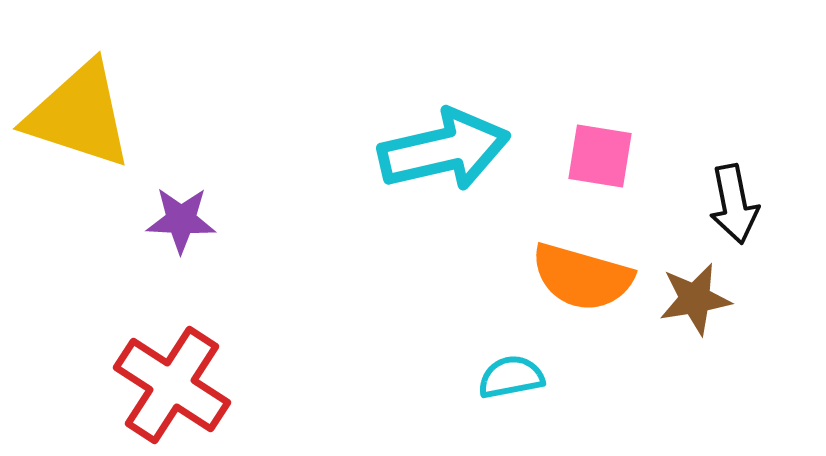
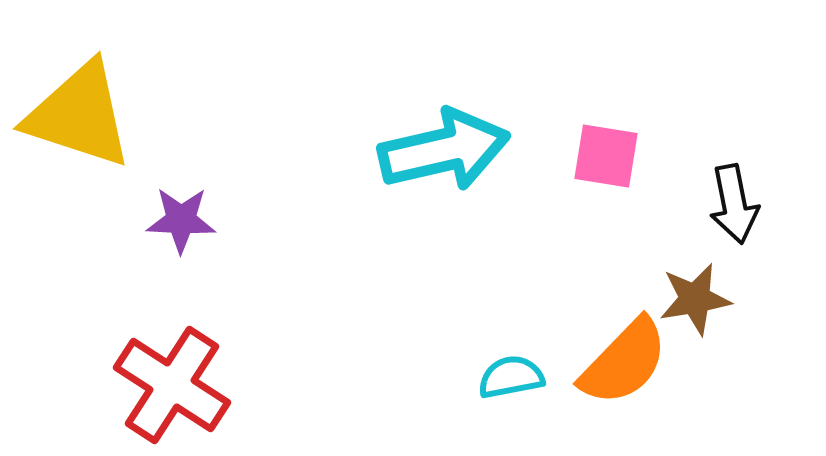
pink square: moved 6 px right
orange semicircle: moved 42 px right, 85 px down; rotated 62 degrees counterclockwise
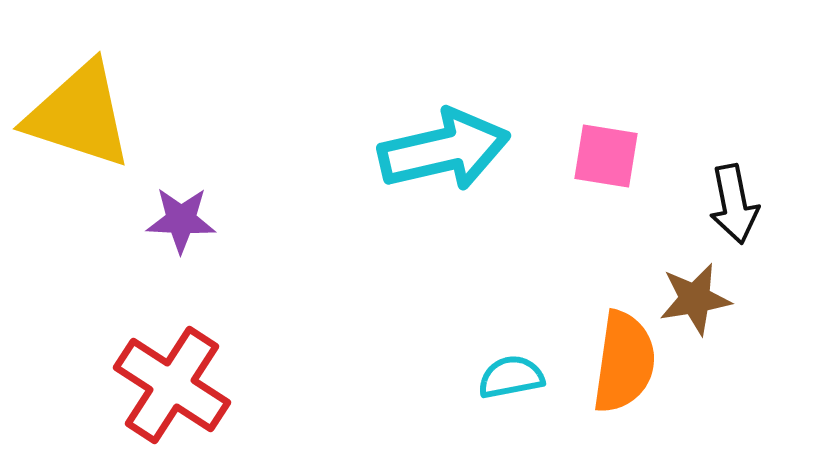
orange semicircle: rotated 36 degrees counterclockwise
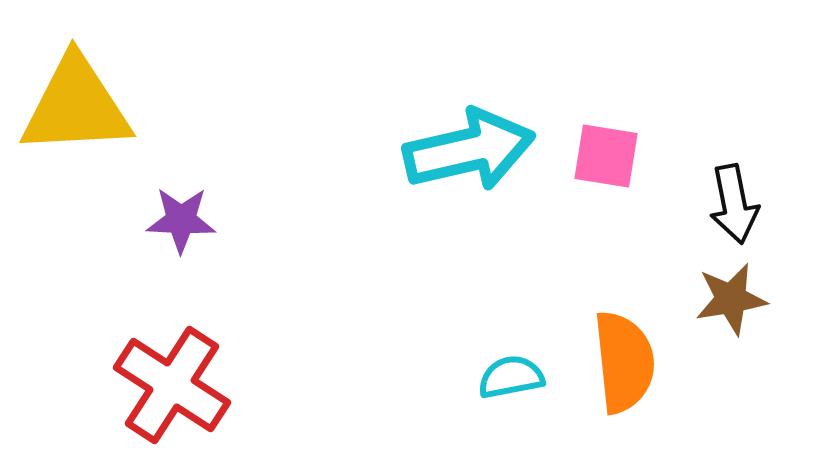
yellow triangle: moved 3 px left, 9 px up; rotated 21 degrees counterclockwise
cyan arrow: moved 25 px right
brown star: moved 36 px right
orange semicircle: rotated 14 degrees counterclockwise
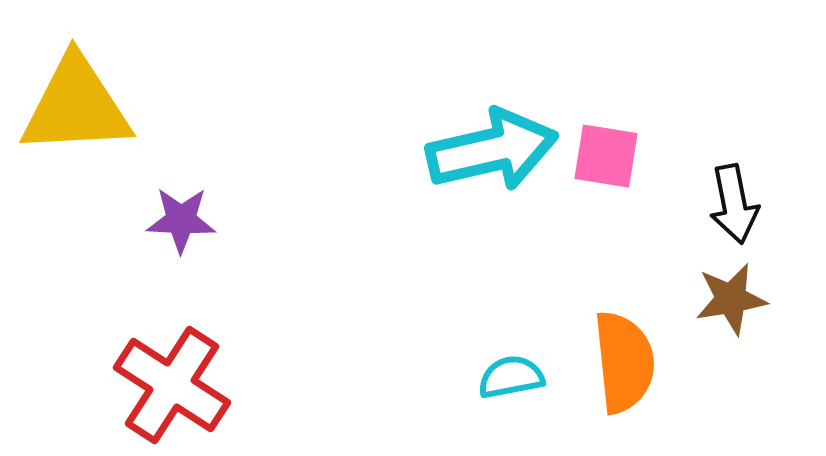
cyan arrow: moved 23 px right
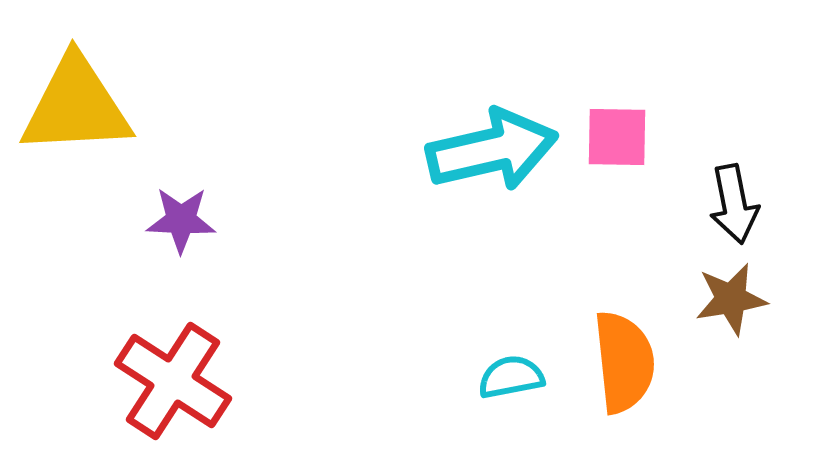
pink square: moved 11 px right, 19 px up; rotated 8 degrees counterclockwise
red cross: moved 1 px right, 4 px up
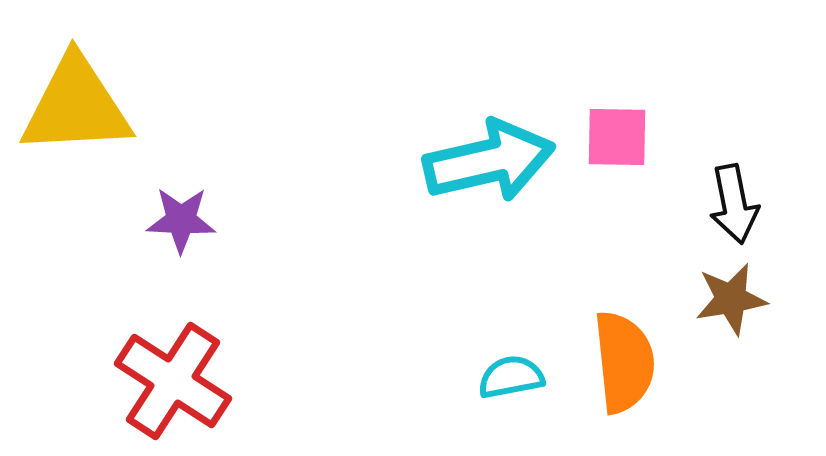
cyan arrow: moved 3 px left, 11 px down
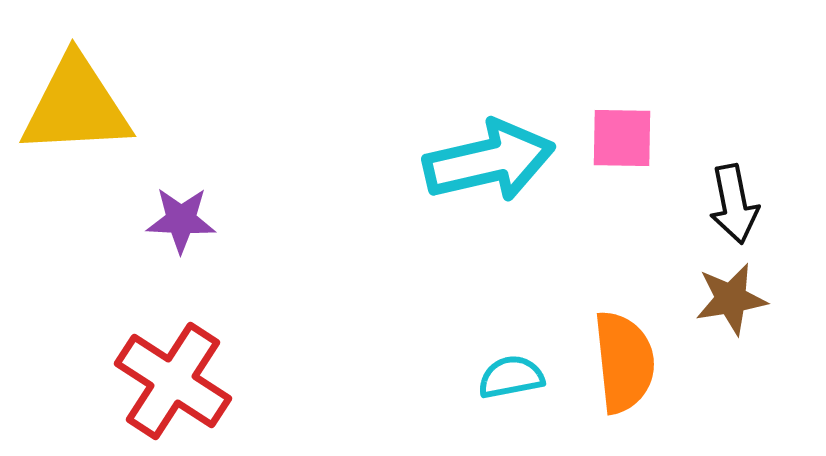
pink square: moved 5 px right, 1 px down
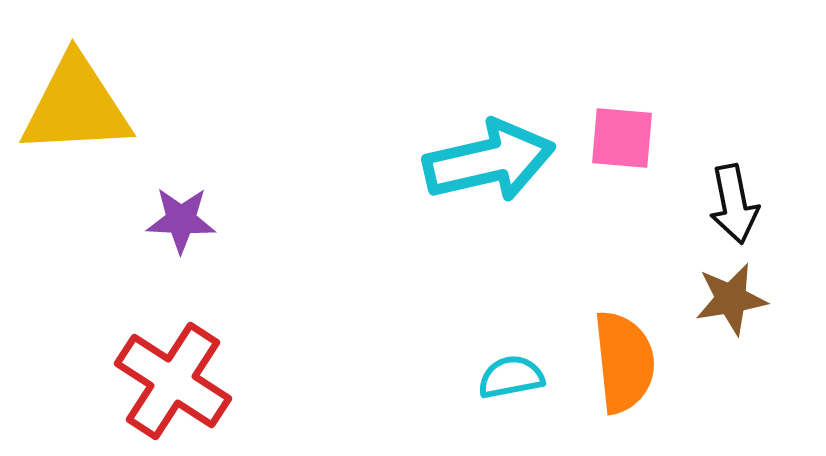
pink square: rotated 4 degrees clockwise
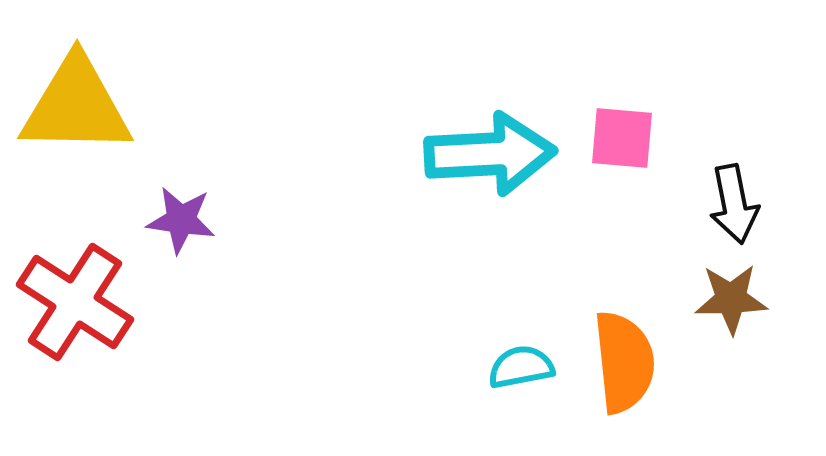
yellow triangle: rotated 4 degrees clockwise
cyan arrow: moved 1 px right, 7 px up; rotated 10 degrees clockwise
purple star: rotated 6 degrees clockwise
brown star: rotated 8 degrees clockwise
cyan semicircle: moved 10 px right, 10 px up
red cross: moved 98 px left, 79 px up
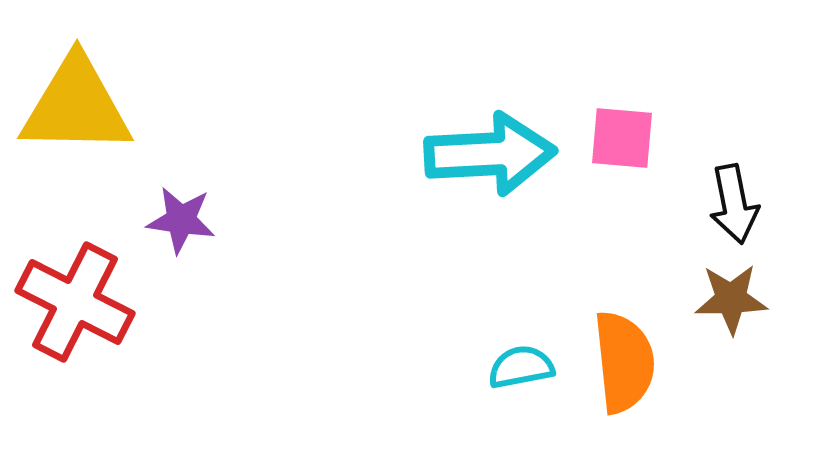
red cross: rotated 6 degrees counterclockwise
